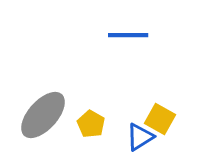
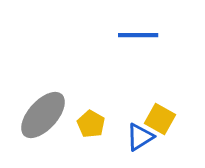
blue line: moved 10 px right
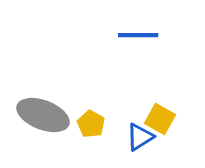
gray ellipse: rotated 69 degrees clockwise
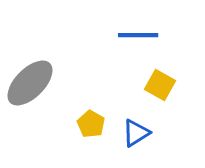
gray ellipse: moved 13 px left, 32 px up; rotated 66 degrees counterclockwise
yellow square: moved 34 px up
blue triangle: moved 4 px left, 4 px up
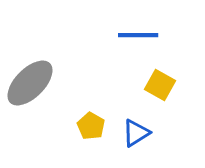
yellow pentagon: moved 2 px down
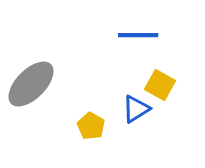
gray ellipse: moved 1 px right, 1 px down
blue triangle: moved 24 px up
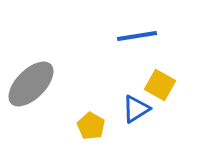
blue line: moved 1 px left, 1 px down; rotated 9 degrees counterclockwise
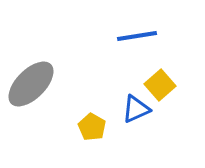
yellow square: rotated 20 degrees clockwise
blue triangle: rotated 8 degrees clockwise
yellow pentagon: moved 1 px right, 1 px down
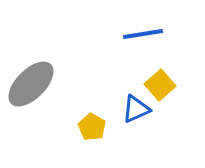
blue line: moved 6 px right, 2 px up
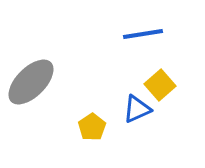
gray ellipse: moved 2 px up
blue triangle: moved 1 px right
yellow pentagon: rotated 8 degrees clockwise
